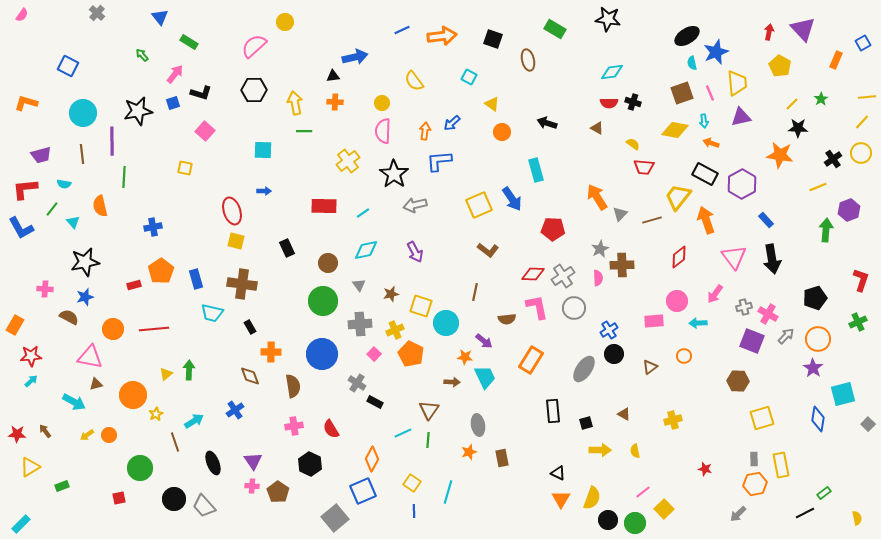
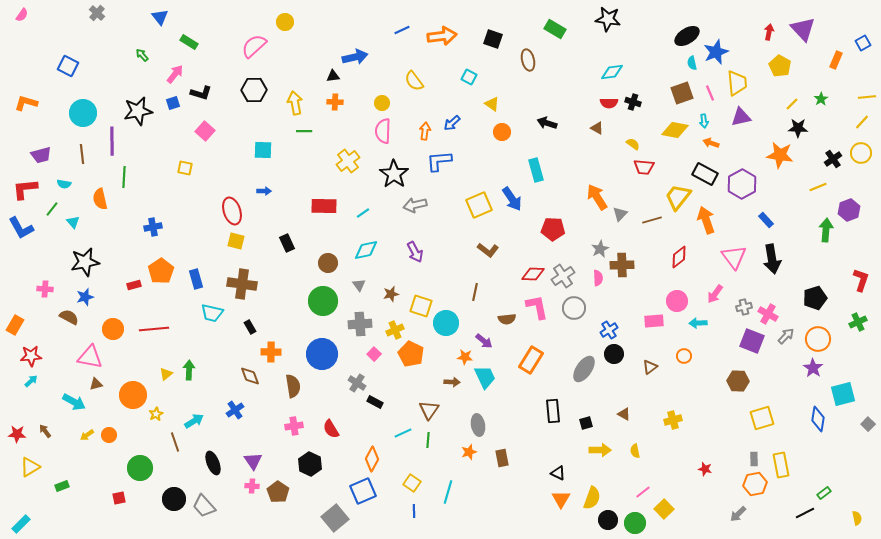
orange semicircle at (100, 206): moved 7 px up
black rectangle at (287, 248): moved 5 px up
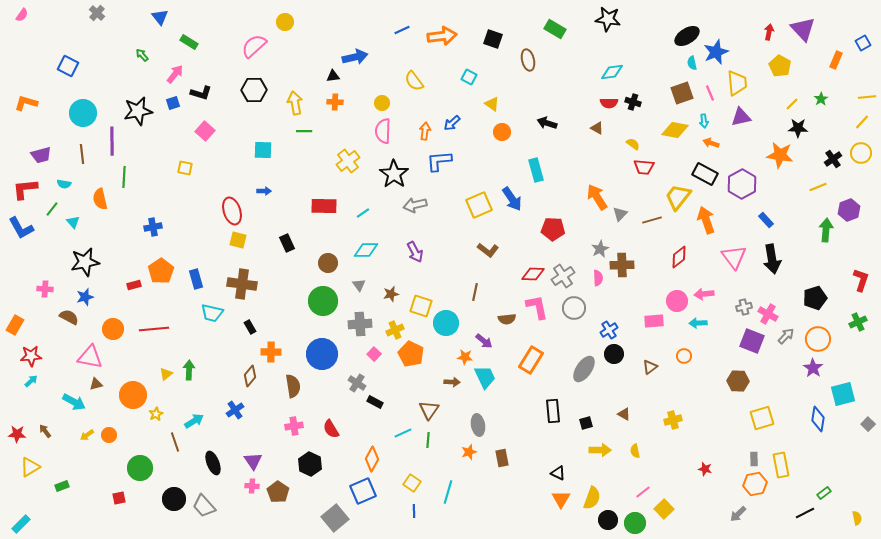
yellow square at (236, 241): moved 2 px right, 1 px up
cyan diamond at (366, 250): rotated 10 degrees clockwise
pink arrow at (715, 294): moved 11 px left; rotated 48 degrees clockwise
brown diamond at (250, 376): rotated 60 degrees clockwise
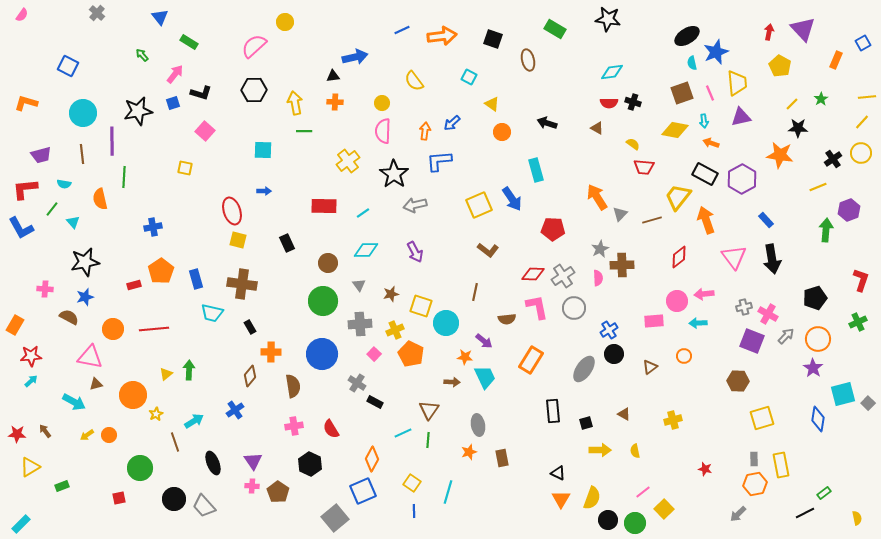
purple hexagon at (742, 184): moved 5 px up
gray square at (868, 424): moved 21 px up
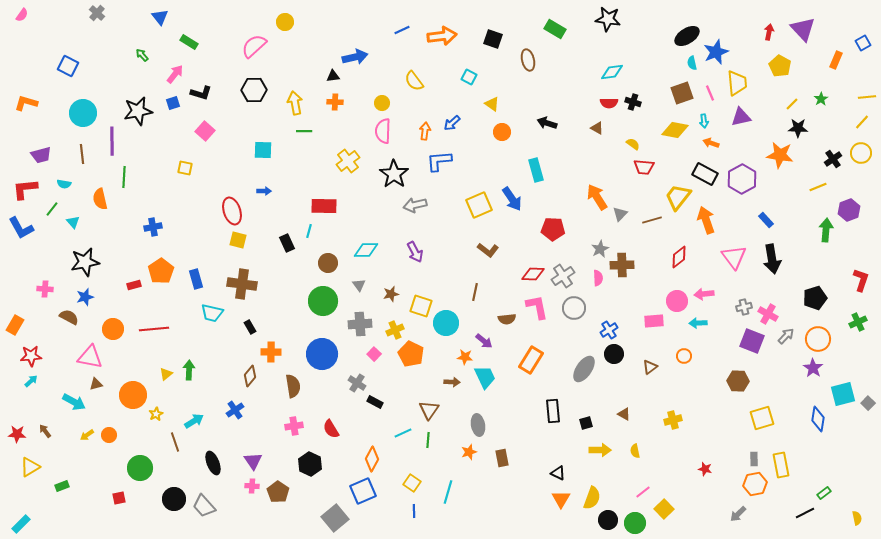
cyan line at (363, 213): moved 54 px left, 18 px down; rotated 40 degrees counterclockwise
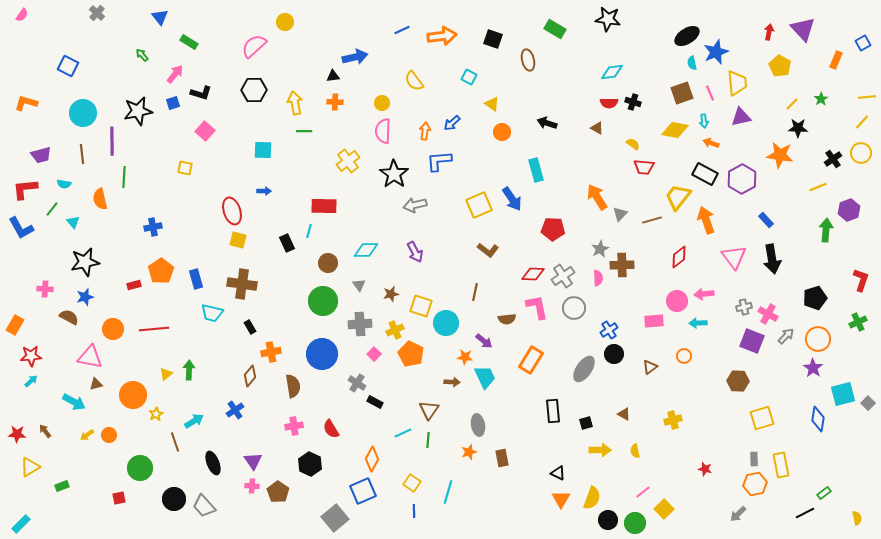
orange cross at (271, 352): rotated 12 degrees counterclockwise
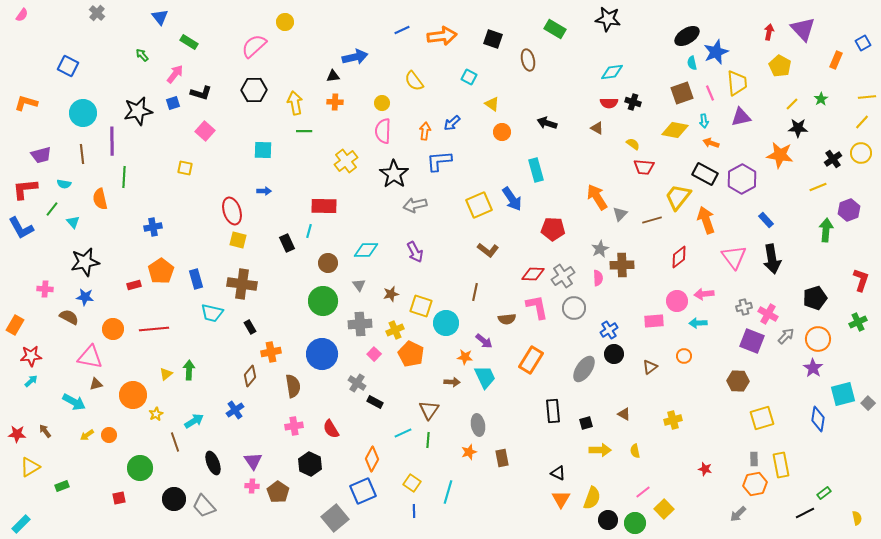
yellow cross at (348, 161): moved 2 px left
blue star at (85, 297): rotated 24 degrees clockwise
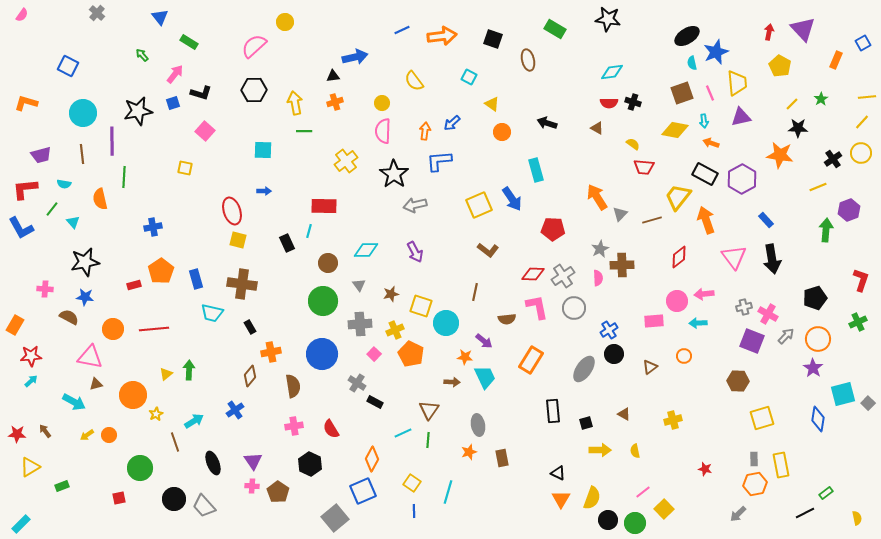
orange cross at (335, 102): rotated 21 degrees counterclockwise
green rectangle at (824, 493): moved 2 px right
